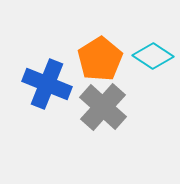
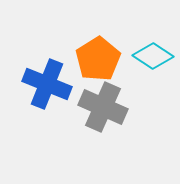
orange pentagon: moved 2 px left
gray cross: rotated 18 degrees counterclockwise
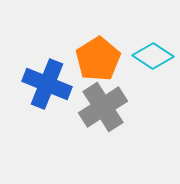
gray cross: rotated 33 degrees clockwise
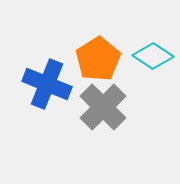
gray cross: rotated 12 degrees counterclockwise
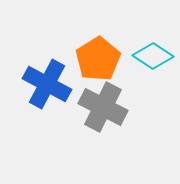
blue cross: rotated 6 degrees clockwise
gray cross: rotated 18 degrees counterclockwise
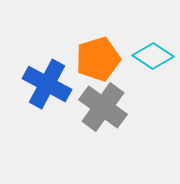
orange pentagon: rotated 15 degrees clockwise
gray cross: rotated 9 degrees clockwise
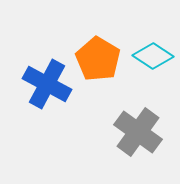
orange pentagon: rotated 24 degrees counterclockwise
gray cross: moved 35 px right, 25 px down
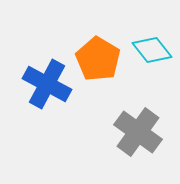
cyan diamond: moved 1 px left, 6 px up; rotated 18 degrees clockwise
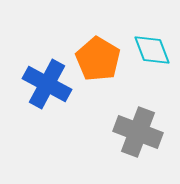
cyan diamond: rotated 18 degrees clockwise
gray cross: rotated 15 degrees counterclockwise
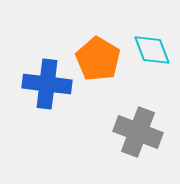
blue cross: rotated 21 degrees counterclockwise
